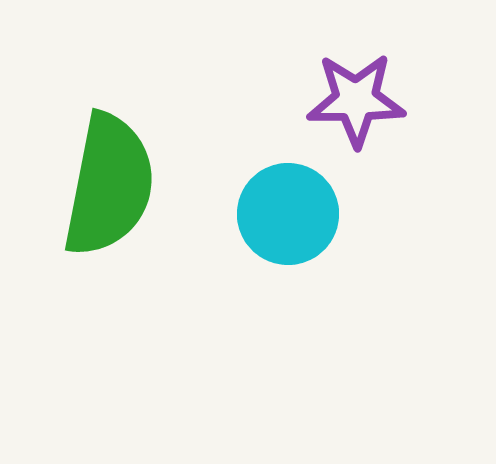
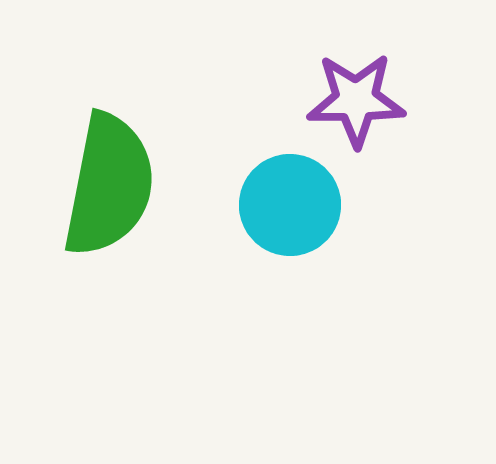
cyan circle: moved 2 px right, 9 px up
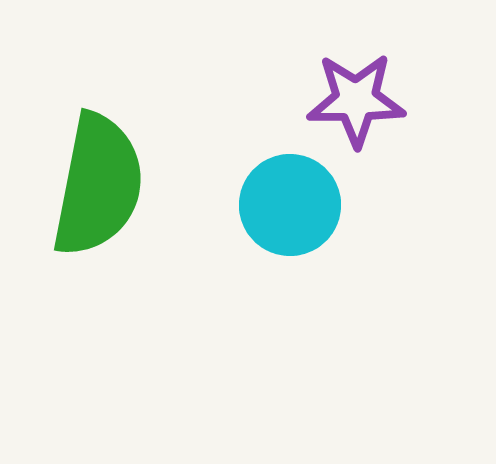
green semicircle: moved 11 px left
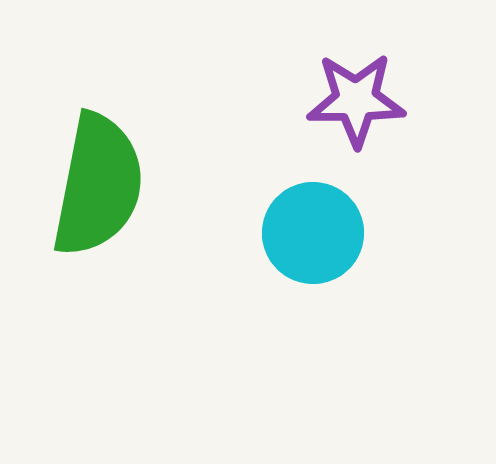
cyan circle: moved 23 px right, 28 px down
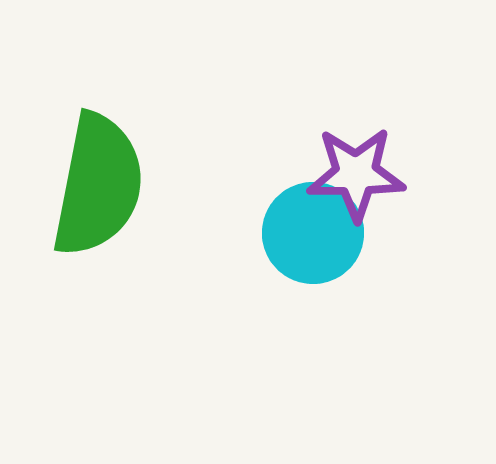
purple star: moved 74 px down
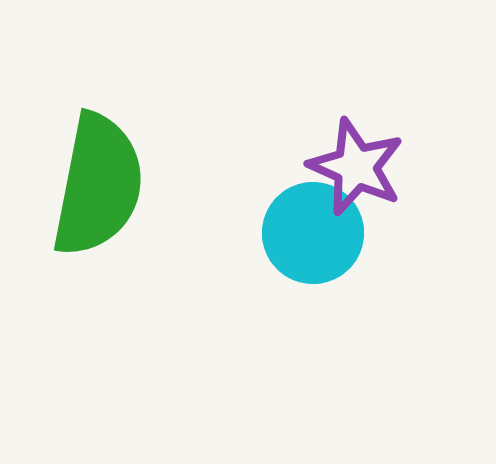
purple star: moved 7 px up; rotated 24 degrees clockwise
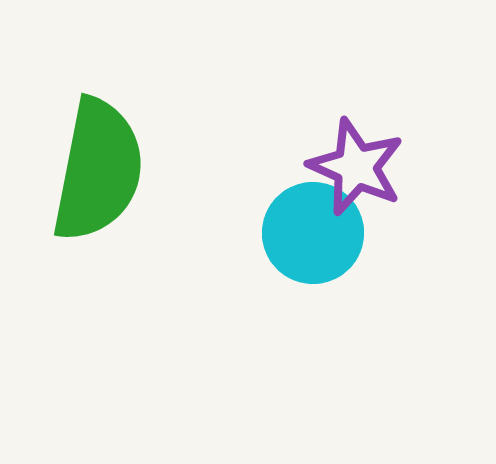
green semicircle: moved 15 px up
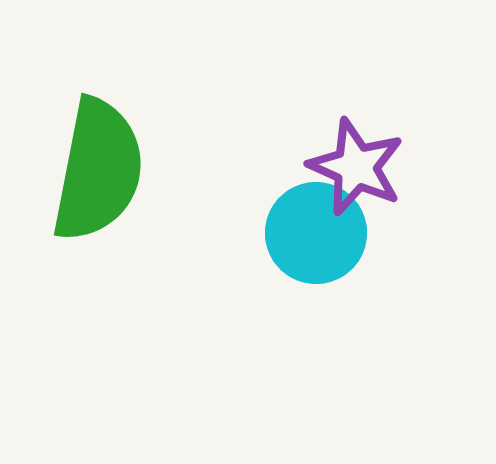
cyan circle: moved 3 px right
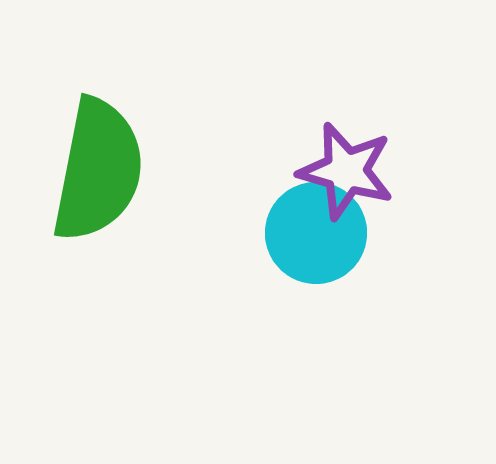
purple star: moved 10 px left, 4 px down; rotated 8 degrees counterclockwise
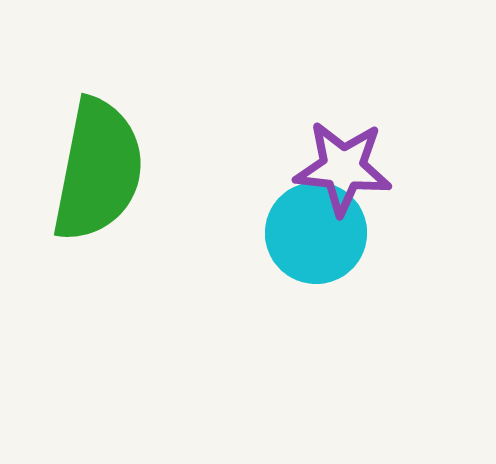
purple star: moved 3 px left, 3 px up; rotated 10 degrees counterclockwise
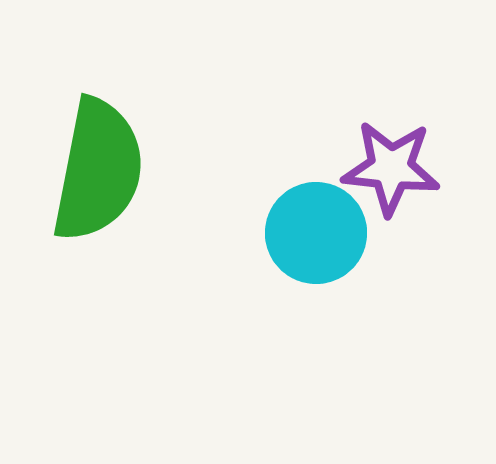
purple star: moved 48 px right
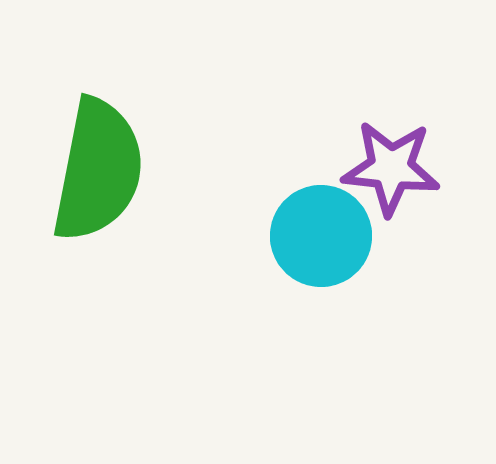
cyan circle: moved 5 px right, 3 px down
